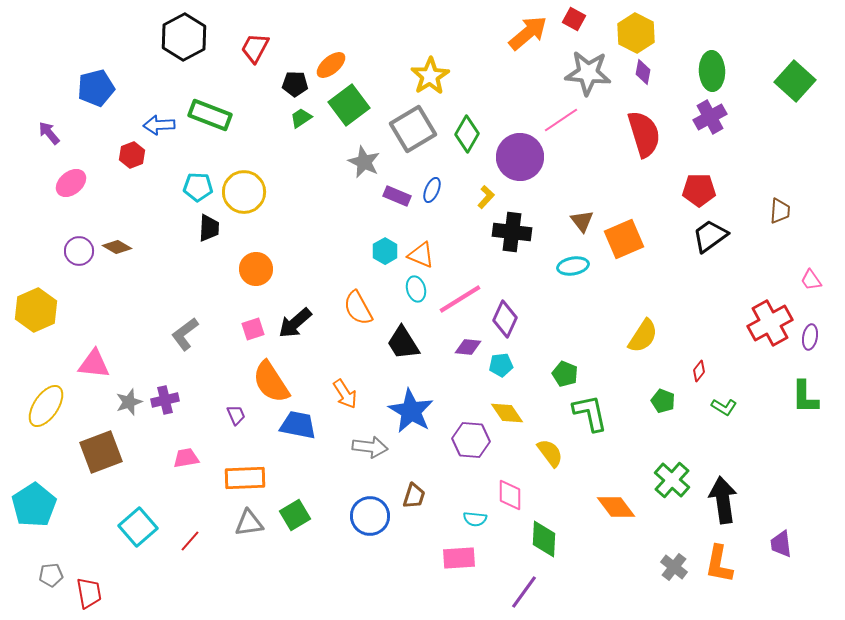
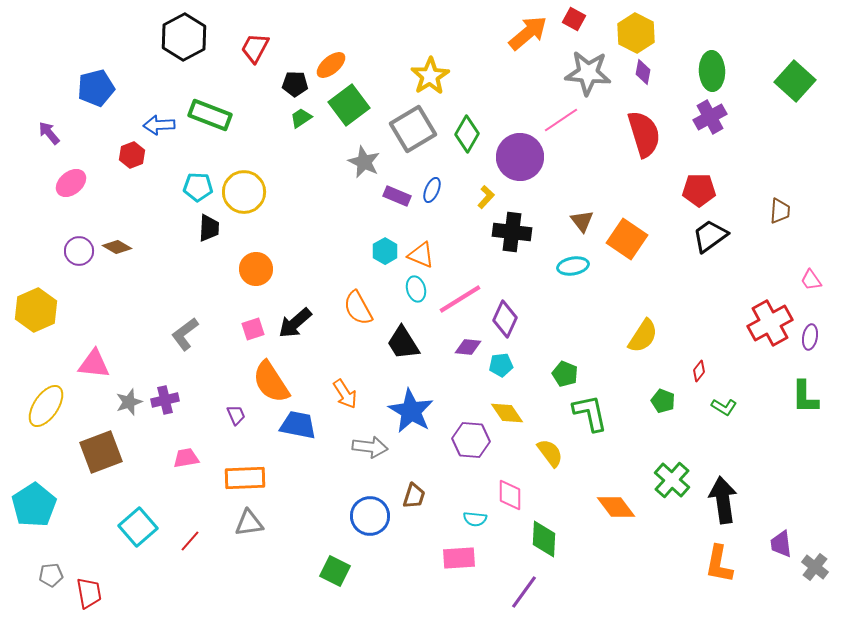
orange square at (624, 239): moved 3 px right; rotated 33 degrees counterclockwise
green square at (295, 515): moved 40 px right, 56 px down; rotated 32 degrees counterclockwise
gray cross at (674, 567): moved 141 px right
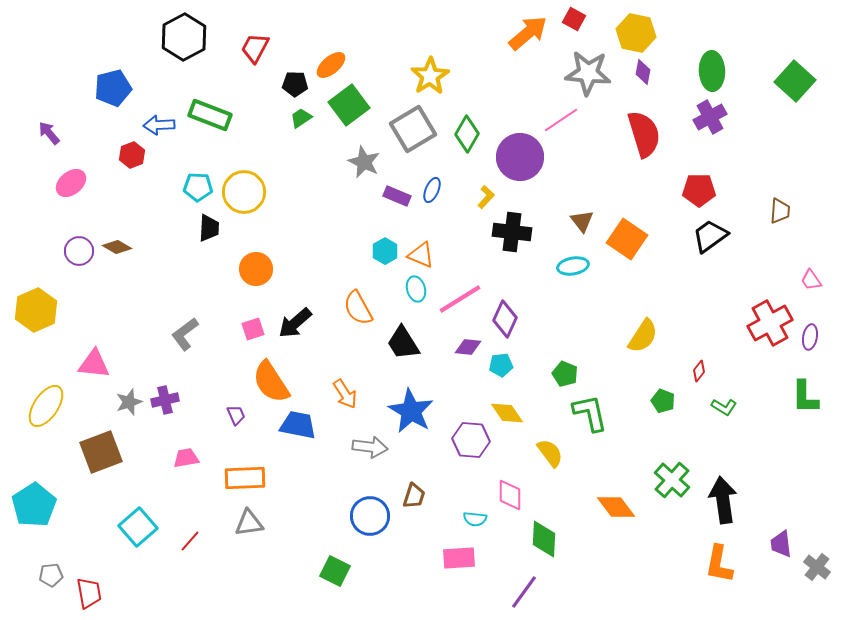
yellow hexagon at (636, 33): rotated 15 degrees counterclockwise
blue pentagon at (96, 88): moved 17 px right
gray cross at (815, 567): moved 2 px right
